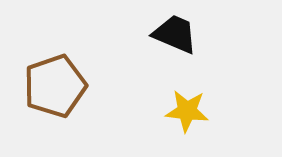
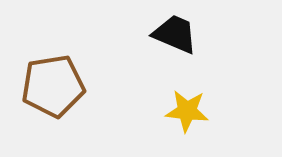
brown pentagon: moved 2 px left; rotated 10 degrees clockwise
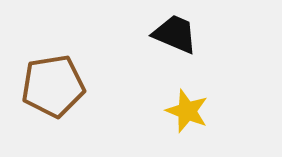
yellow star: rotated 15 degrees clockwise
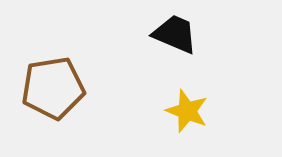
brown pentagon: moved 2 px down
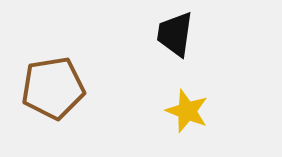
black trapezoid: rotated 105 degrees counterclockwise
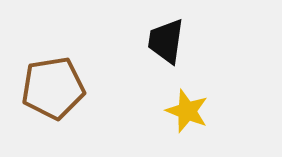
black trapezoid: moved 9 px left, 7 px down
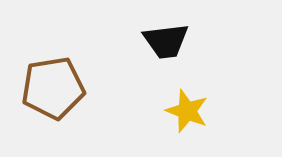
black trapezoid: rotated 105 degrees counterclockwise
